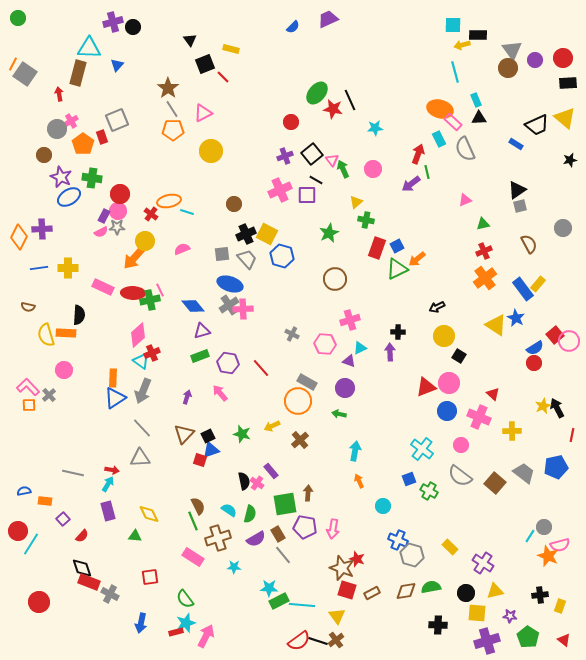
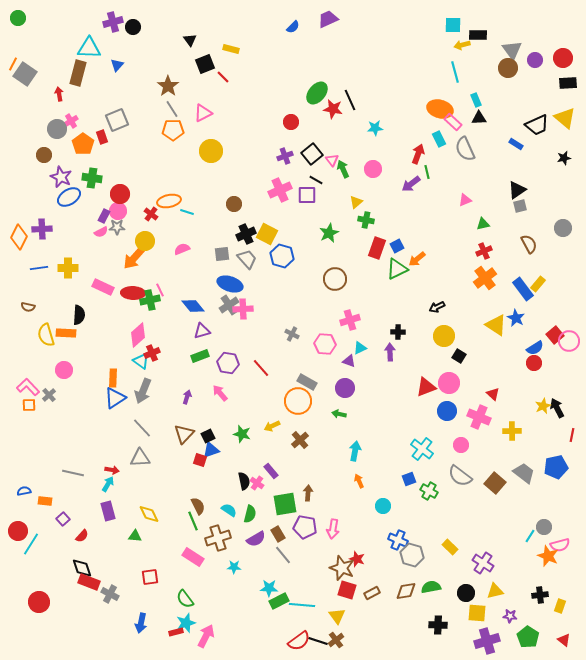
brown star at (168, 88): moved 2 px up
black star at (570, 160): moved 6 px left, 2 px up
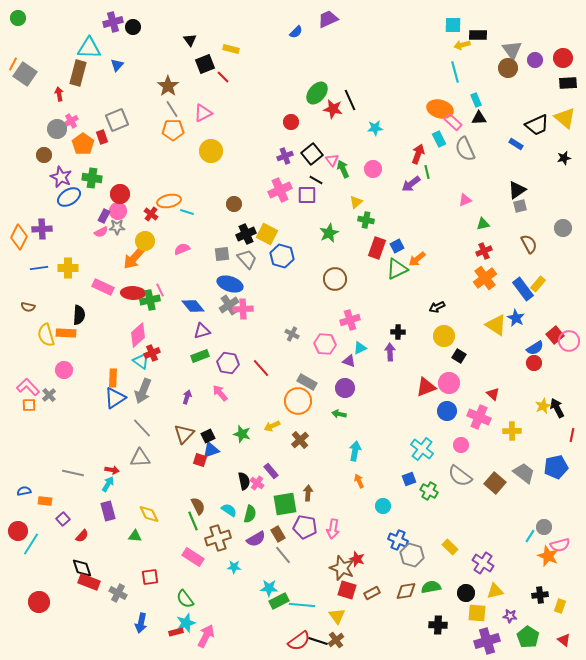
blue semicircle at (293, 27): moved 3 px right, 5 px down
gray cross at (110, 594): moved 8 px right, 1 px up
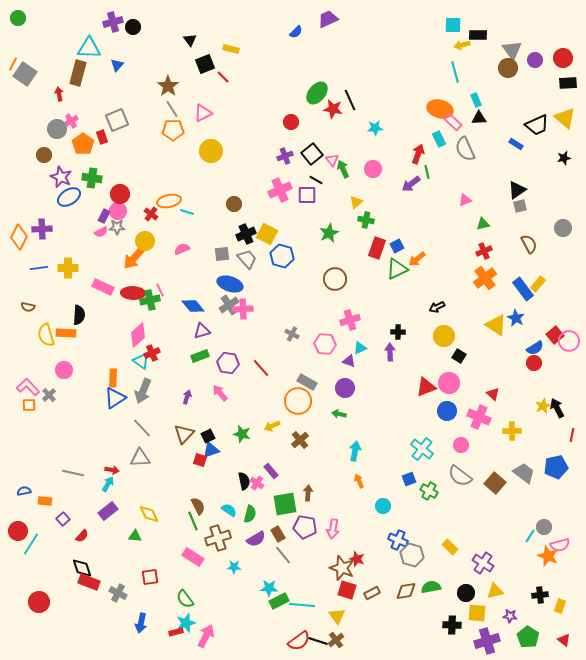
purple rectangle at (108, 511): rotated 66 degrees clockwise
black cross at (438, 625): moved 14 px right
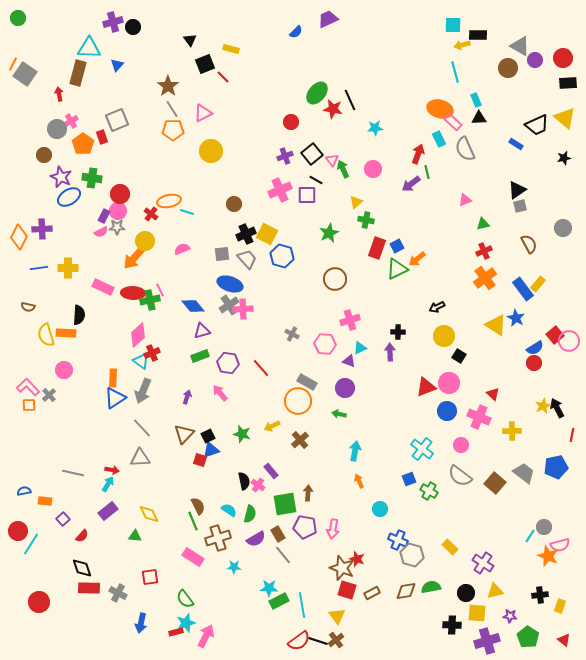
gray triangle at (512, 50): moved 8 px right, 4 px up; rotated 25 degrees counterclockwise
pink cross at (257, 483): moved 1 px right, 2 px down
cyan circle at (383, 506): moved 3 px left, 3 px down
red rectangle at (89, 582): moved 6 px down; rotated 20 degrees counterclockwise
cyan line at (302, 605): rotated 75 degrees clockwise
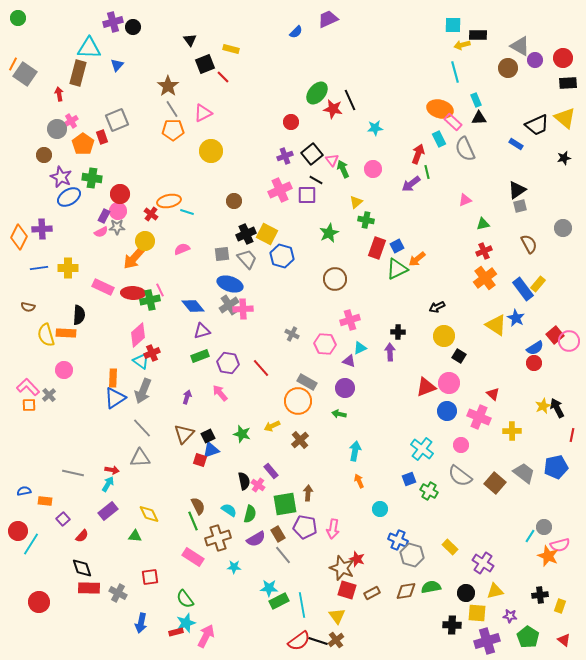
brown circle at (234, 204): moved 3 px up
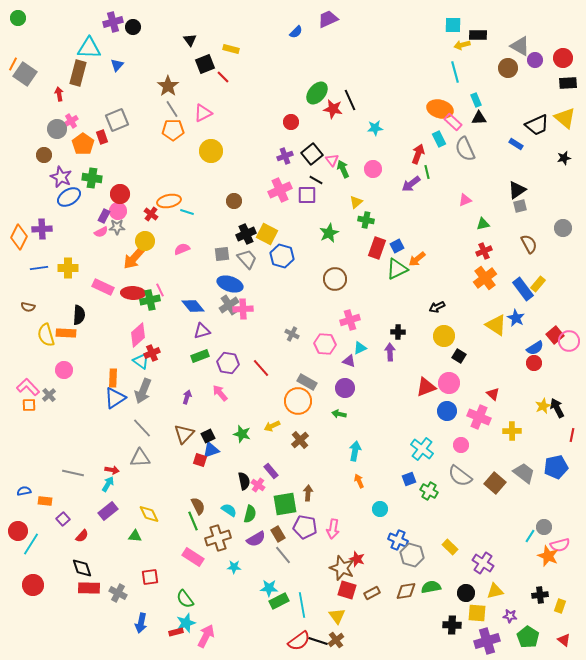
red circle at (39, 602): moved 6 px left, 17 px up
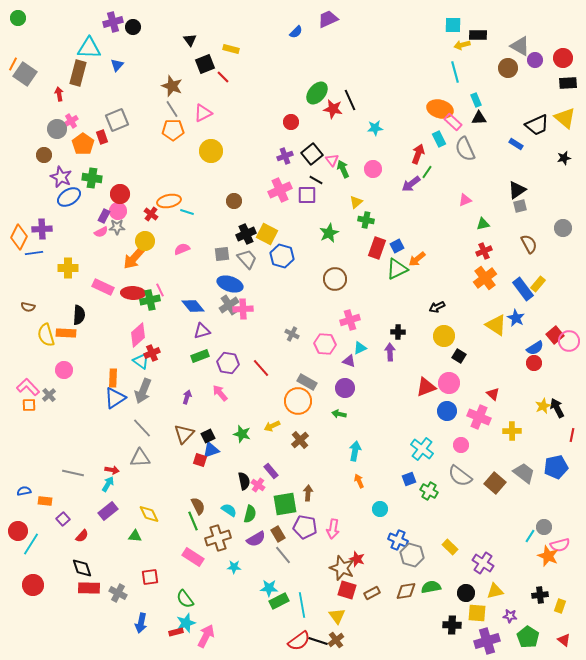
brown star at (168, 86): moved 4 px right; rotated 15 degrees counterclockwise
green line at (427, 172): rotated 48 degrees clockwise
blue line at (39, 268): moved 5 px left, 15 px up
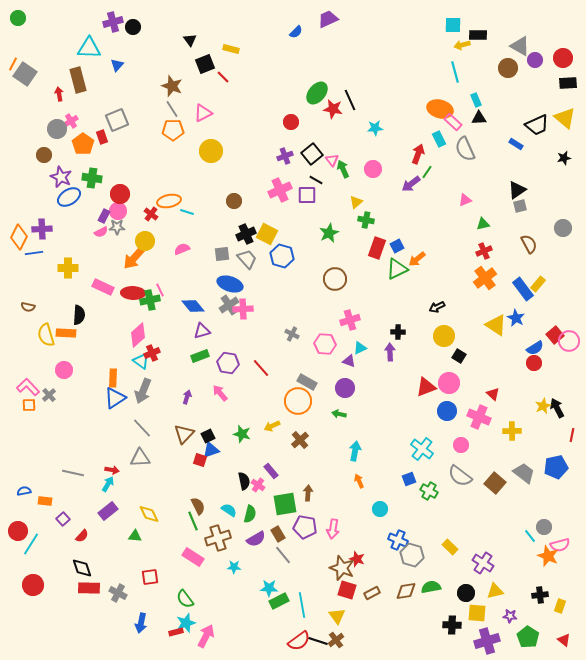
brown rectangle at (78, 73): moved 7 px down; rotated 30 degrees counterclockwise
cyan line at (530, 536): rotated 72 degrees counterclockwise
